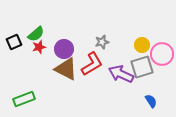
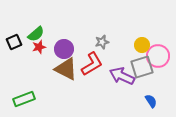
pink circle: moved 4 px left, 2 px down
purple arrow: moved 1 px right, 2 px down
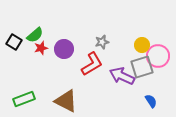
green semicircle: moved 1 px left, 1 px down
black square: rotated 35 degrees counterclockwise
red star: moved 2 px right, 1 px down
brown triangle: moved 32 px down
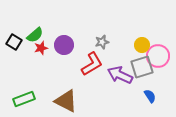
purple circle: moved 4 px up
purple arrow: moved 2 px left, 1 px up
blue semicircle: moved 1 px left, 5 px up
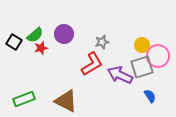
purple circle: moved 11 px up
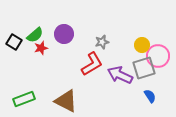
gray square: moved 2 px right, 1 px down
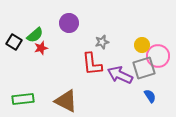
purple circle: moved 5 px right, 11 px up
red L-shape: rotated 115 degrees clockwise
green rectangle: moved 1 px left; rotated 15 degrees clockwise
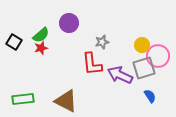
green semicircle: moved 6 px right
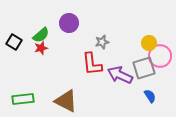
yellow circle: moved 7 px right, 2 px up
pink circle: moved 2 px right
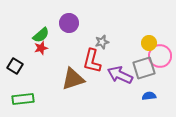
black square: moved 1 px right, 24 px down
red L-shape: moved 3 px up; rotated 20 degrees clockwise
blue semicircle: moved 1 px left; rotated 64 degrees counterclockwise
brown triangle: moved 7 px right, 22 px up; rotated 45 degrees counterclockwise
